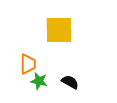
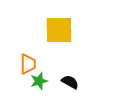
green star: rotated 30 degrees counterclockwise
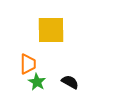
yellow square: moved 8 px left
green star: moved 2 px left, 1 px down; rotated 24 degrees counterclockwise
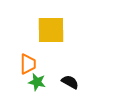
green star: rotated 18 degrees counterclockwise
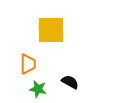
green star: moved 1 px right, 7 px down
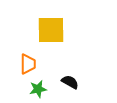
green star: rotated 24 degrees counterclockwise
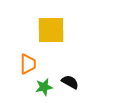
green star: moved 6 px right, 2 px up
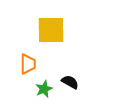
green star: moved 2 px down; rotated 12 degrees counterclockwise
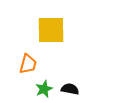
orange trapezoid: rotated 15 degrees clockwise
black semicircle: moved 7 px down; rotated 18 degrees counterclockwise
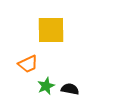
orange trapezoid: rotated 50 degrees clockwise
green star: moved 2 px right, 3 px up
